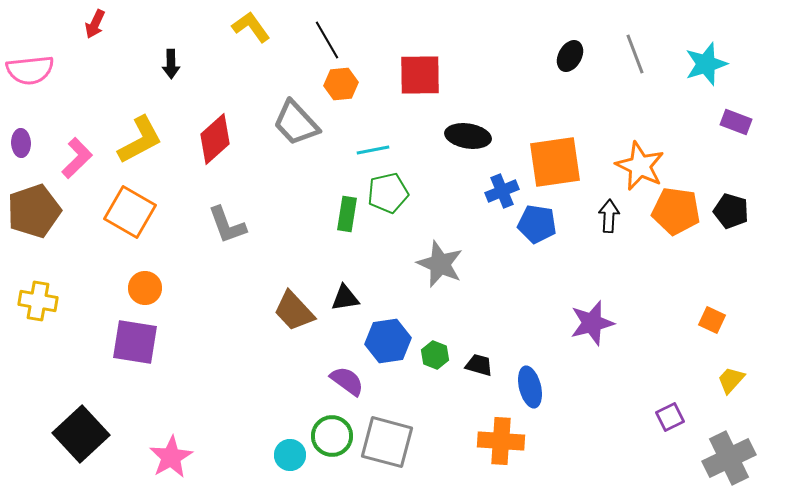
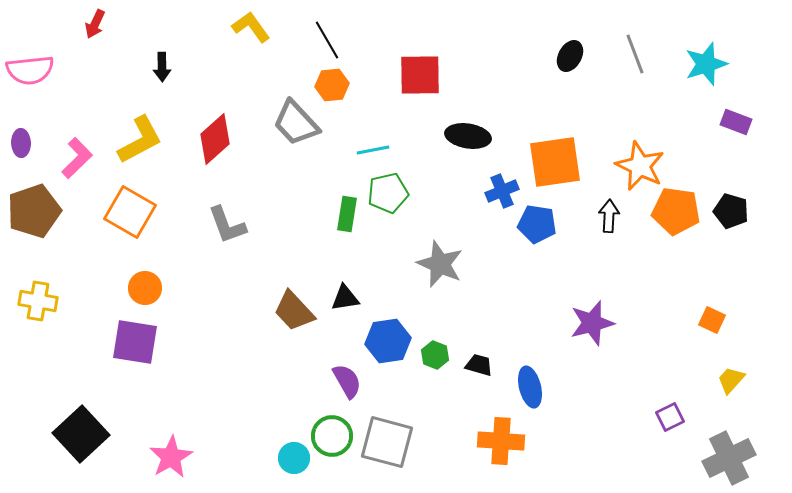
black arrow at (171, 64): moved 9 px left, 3 px down
orange hexagon at (341, 84): moved 9 px left, 1 px down
purple semicircle at (347, 381): rotated 24 degrees clockwise
cyan circle at (290, 455): moved 4 px right, 3 px down
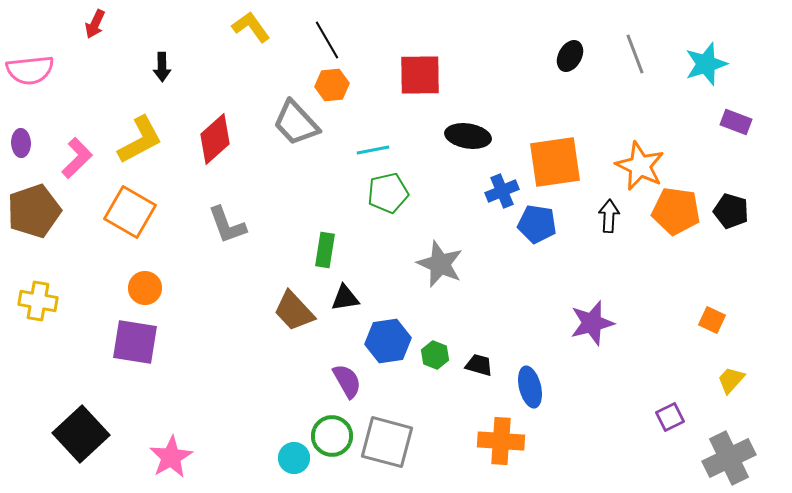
green rectangle at (347, 214): moved 22 px left, 36 px down
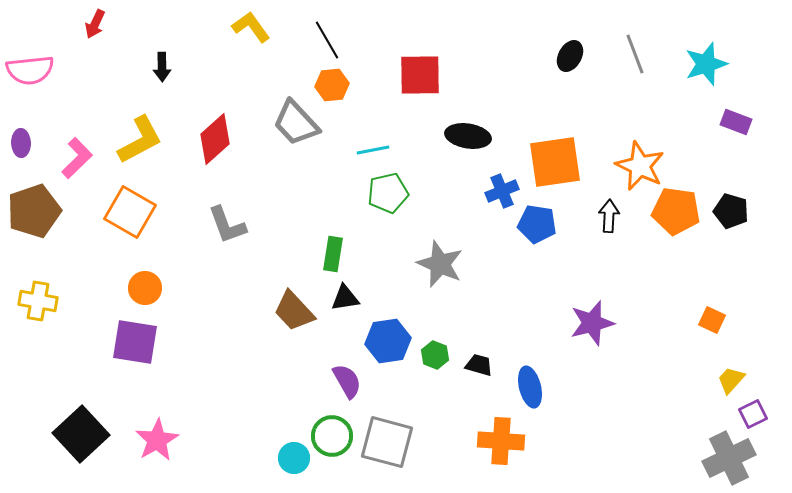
green rectangle at (325, 250): moved 8 px right, 4 px down
purple square at (670, 417): moved 83 px right, 3 px up
pink star at (171, 457): moved 14 px left, 17 px up
